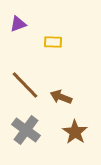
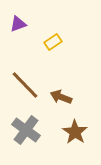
yellow rectangle: rotated 36 degrees counterclockwise
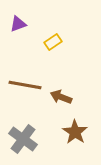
brown line: rotated 36 degrees counterclockwise
gray cross: moved 3 px left, 9 px down
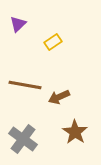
purple triangle: rotated 24 degrees counterclockwise
brown arrow: moved 2 px left; rotated 45 degrees counterclockwise
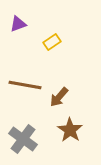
purple triangle: rotated 24 degrees clockwise
yellow rectangle: moved 1 px left
brown arrow: rotated 25 degrees counterclockwise
brown star: moved 5 px left, 2 px up
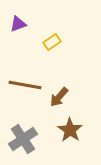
gray cross: rotated 20 degrees clockwise
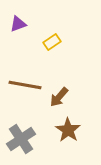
brown star: moved 2 px left
gray cross: moved 2 px left
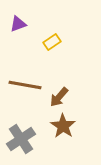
brown star: moved 5 px left, 4 px up
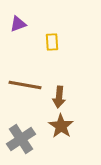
yellow rectangle: rotated 60 degrees counterclockwise
brown arrow: rotated 35 degrees counterclockwise
brown star: moved 2 px left
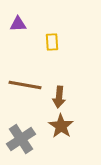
purple triangle: rotated 18 degrees clockwise
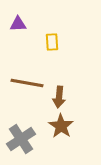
brown line: moved 2 px right, 2 px up
